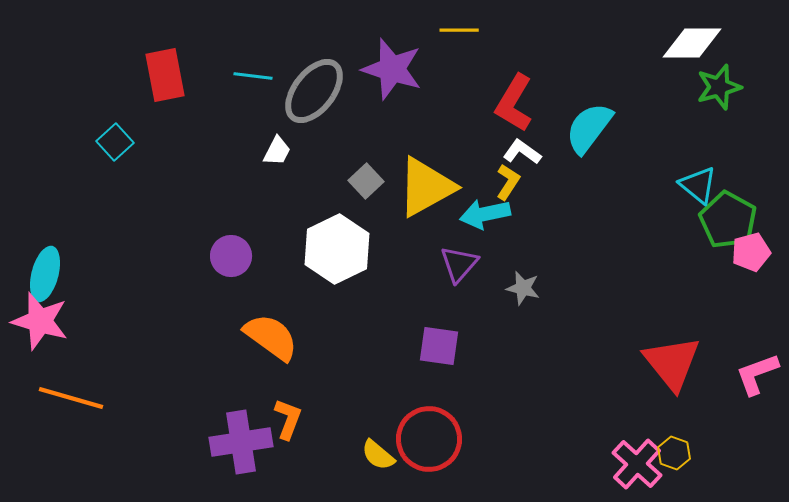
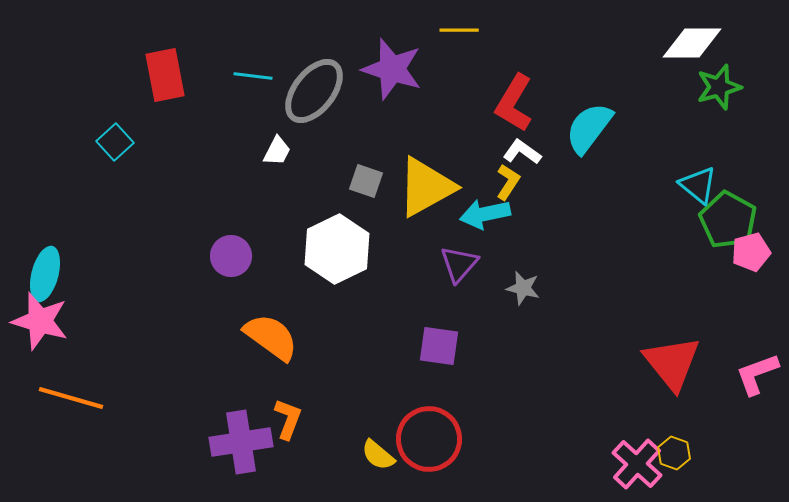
gray square: rotated 28 degrees counterclockwise
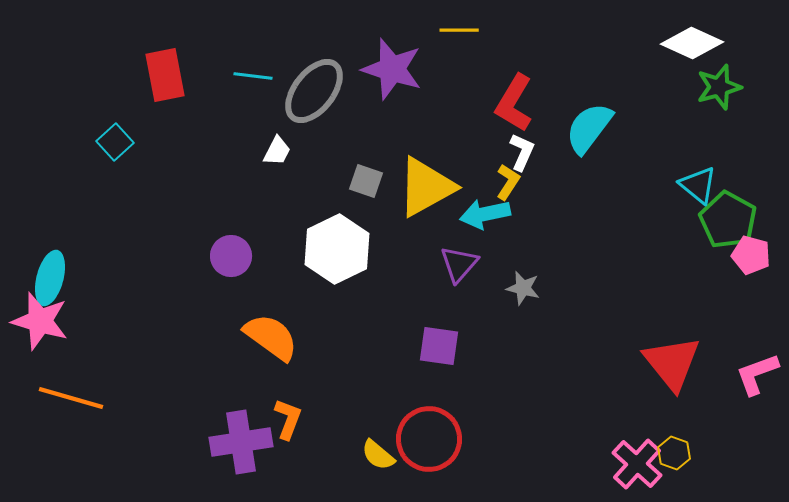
white diamond: rotated 24 degrees clockwise
white L-shape: rotated 78 degrees clockwise
pink pentagon: moved 3 px down; rotated 30 degrees clockwise
cyan ellipse: moved 5 px right, 4 px down
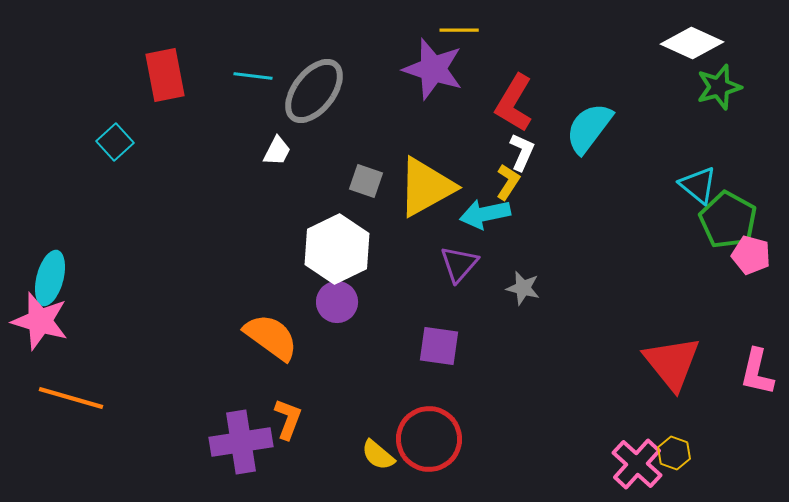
purple star: moved 41 px right
purple circle: moved 106 px right, 46 px down
pink L-shape: moved 2 px up; rotated 57 degrees counterclockwise
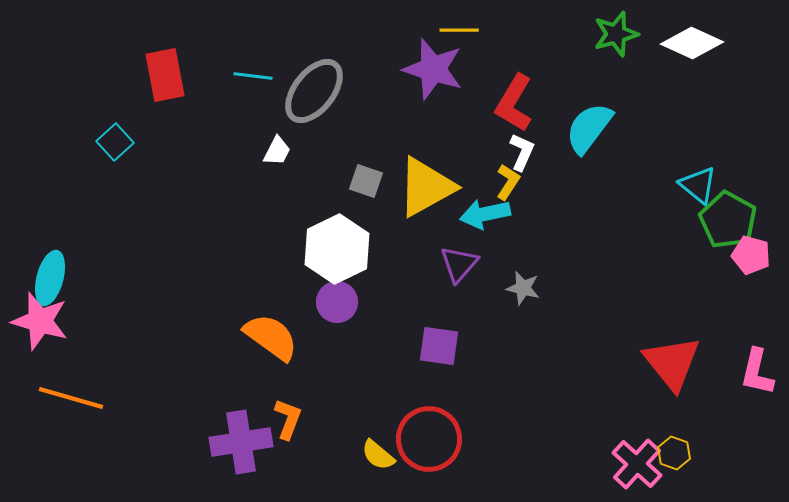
green star: moved 103 px left, 53 px up
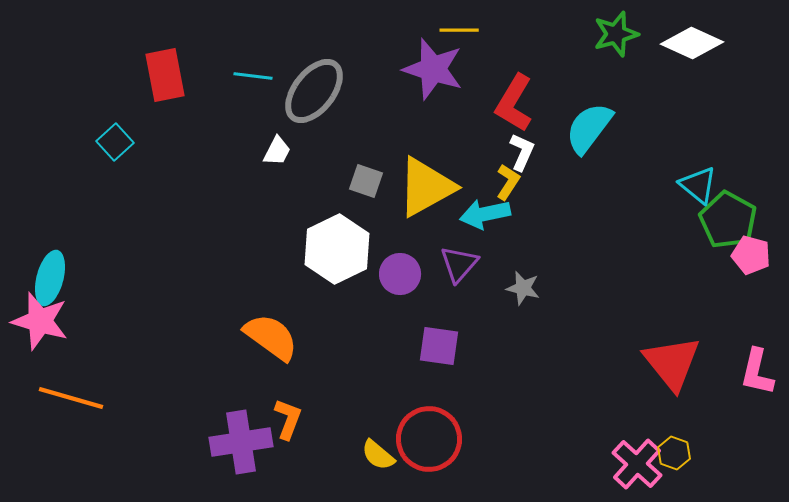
purple circle: moved 63 px right, 28 px up
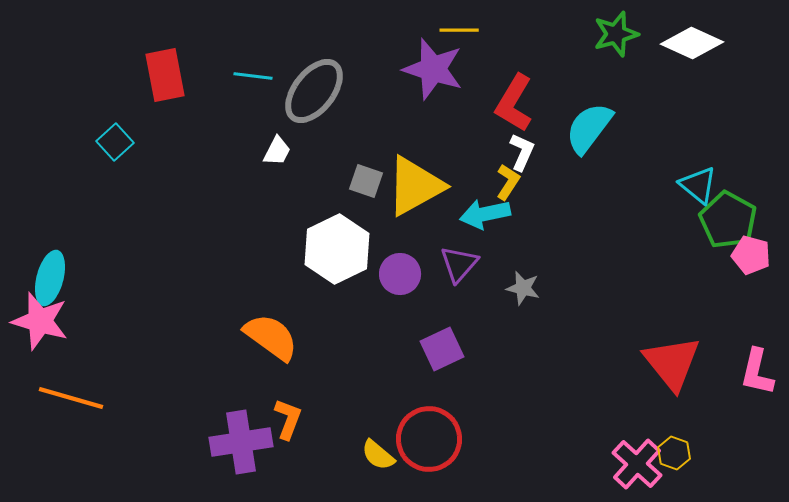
yellow triangle: moved 11 px left, 1 px up
purple square: moved 3 px right, 3 px down; rotated 33 degrees counterclockwise
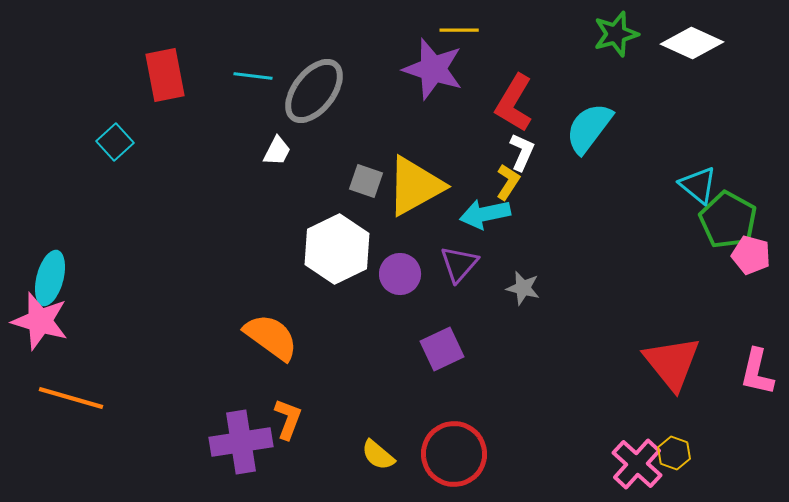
red circle: moved 25 px right, 15 px down
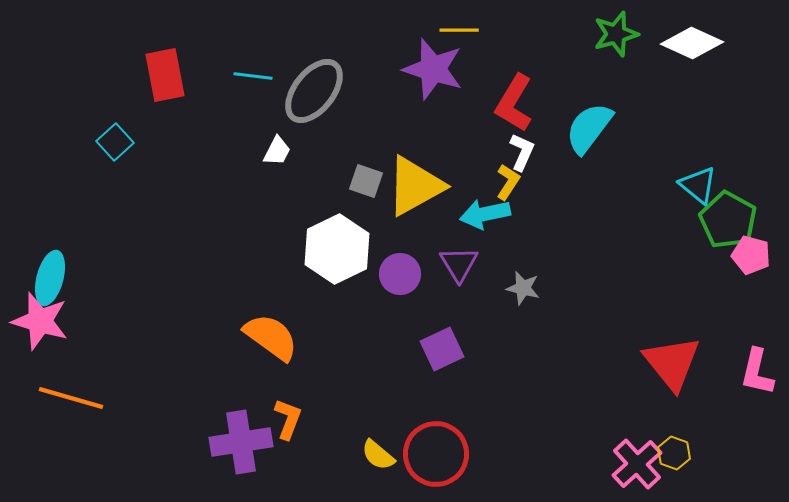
purple triangle: rotated 12 degrees counterclockwise
red circle: moved 18 px left
pink cross: rotated 6 degrees clockwise
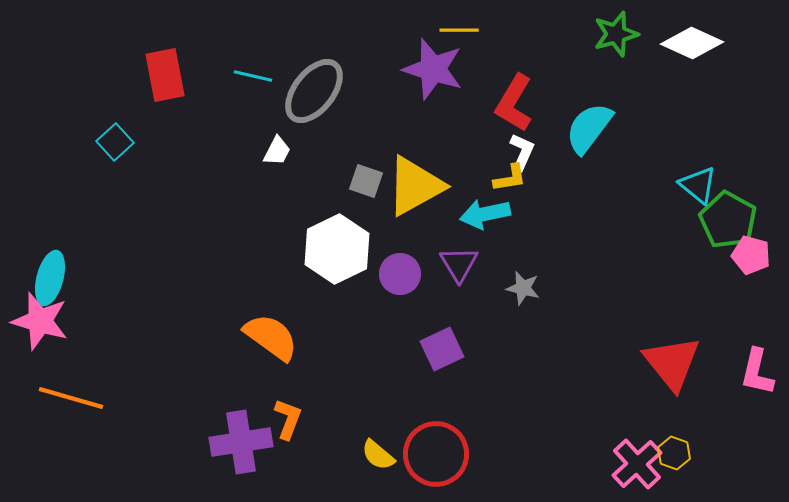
cyan line: rotated 6 degrees clockwise
yellow L-shape: moved 2 px right, 4 px up; rotated 48 degrees clockwise
